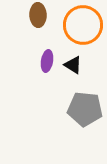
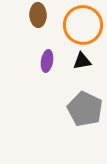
black triangle: moved 9 px right, 4 px up; rotated 42 degrees counterclockwise
gray pentagon: rotated 20 degrees clockwise
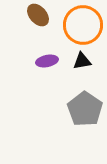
brown ellipse: rotated 40 degrees counterclockwise
purple ellipse: rotated 70 degrees clockwise
gray pentagon: rotated 8 degrees clockwise
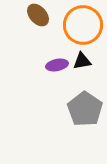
purple ellipse: moved 10 px right, 4 px down
